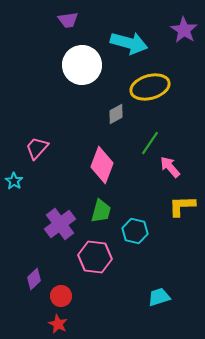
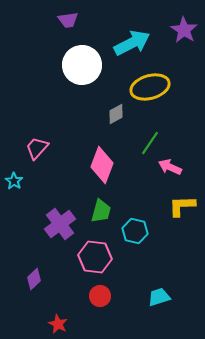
cyan arrow: moved 3 px right; rotated 42 degrees counterclockwise
pink arrow: rotated 25 degrees counterclockwise
red circle: moved 39 px right
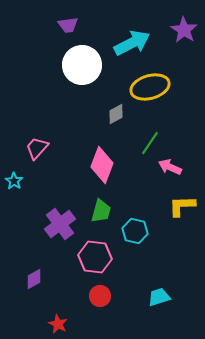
purple trapezoid: moved 5 px down
purple diamond: rotated 15 degrees clockwise
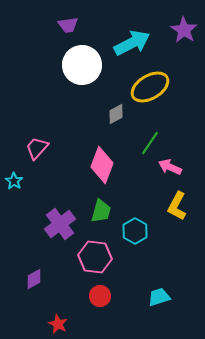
yellow ellipse: rotated 15 degrees counterclockwise
yellow L-shape: moved 5 px left; rotated 60 degrees counterclockwise
cyan hexagon: rotated 15 degrees clockwise
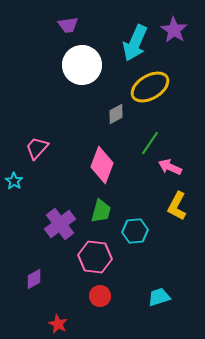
purple star: moved 10 px left
cyan arrow: moved 3 px right; rotated 141 degrees clockwise
cyan hexagon: rotated 25 degrees clockwise
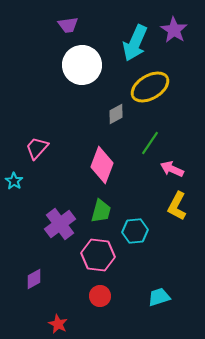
pink arrow: moved 2 px right, 2 px down
pink hexagon: moved 3 px right, 2 px up
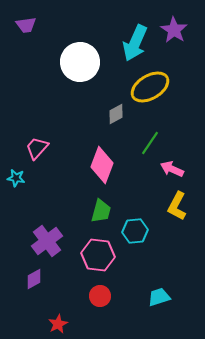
purple trapezoid: moved 42 px left
white circle: moved 2 px left, 3 px up
cyan star: moved 2 px right, 3 px up; rotated 24 degrees counterclockwise
purple cross: moved 13 px left, 17 px down
red star: rotated 18 degrees clockwise
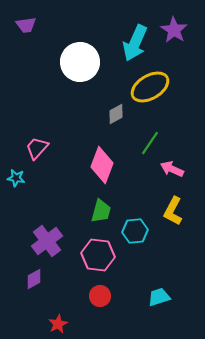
yellow L-shape: moved 4 px left, 5 px down
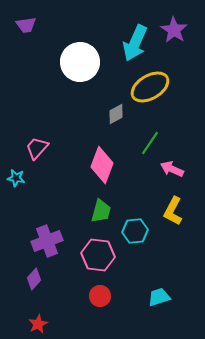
purple cross: rotated 16 degrees clockwise
purple diamond: rotated 20 degrees counterclockwise
red star: moved 20 px left
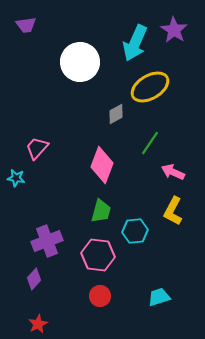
pink arrow: moved 1 px right, 3 px down
